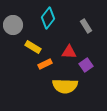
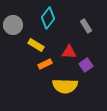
yellow rectangle: moved 3 px right, 2 px up
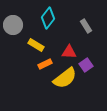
yellow semicircle: moved 8 px up; rotated 40 degrees counterclockwise
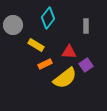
gray rectangle: rotated 32 degrees clockwise
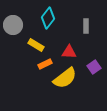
purple square: moved 8 px right, 2 px down
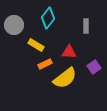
gray circle: moved 1 px right
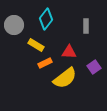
cyan diamond: moved 2 px left, 1 px down
orange rectangle: moved 1 px up
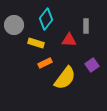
yellow rectangle: moved 2 px up; rotated 14 degrees counterclockwise
red triangle: moved 12 px up
purple square: moved 2 px left, 2 px up
yellow semicircle: rotated 15 degrees counterclockwise
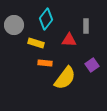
orange rectangle: rotated 32 degrees clockwise
